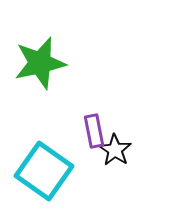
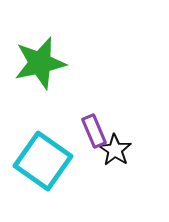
purple rectangle: rotated 12 degrees counterclockwise
cyan square: moved 1 px left, 10 px up
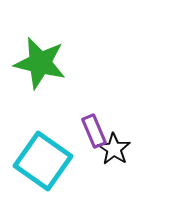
green star: rotated 26 degrees clockwise
black star: moved 1 px left, 1 px up
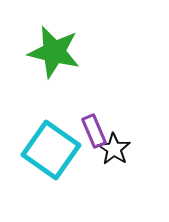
green star: moved 14 px right, 11 px up
cyan square: moved 8 px right, 11 px up
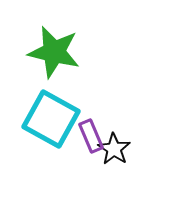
purple rectangle: moved 3 px left, 5 px down
cyan square: moved 31 px up; rotated 6 degrees counterclockwise
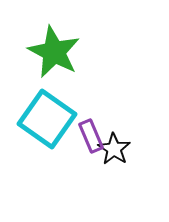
green star: rotated 14 degrees clockwise
cyan square: moved 4 px left; rotated 6 degrees clockwise
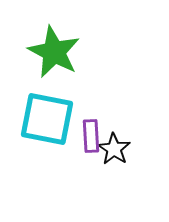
cyan square: rotated 24 degrees counterclockwise
purple rectangle: rotated 20 degrees clockwise
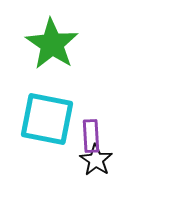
green star: moved 2 px left, 8 px up; rotated 6 degrees clockwise
black star: moved 18 px left, 11 px down
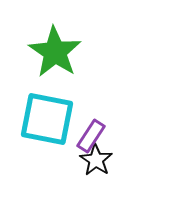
green star: moved 3 px right, 8 px down
purple rectangle: rotated 36 degrees clockwise
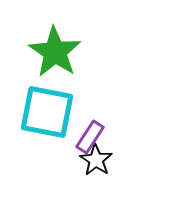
cyan square: moved 7 px up
purple rectangle: moved 1 px left, 1 px down
